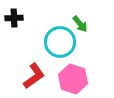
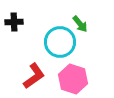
black cross: moved 4 px down
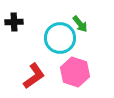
cyan circle: moved 4 px up
pink hexagon: moved 2 px right, 7 px up
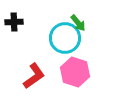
green arrow: moved 2 px left, 1 px up
cyan circle: moved 5 px right
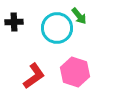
green arrow: moved 1 px right, 7 px up
cyan circle: moved 8 px left, 10 px up
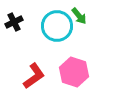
black cross: rotated 24 degrees counterclockwise
cyan circle: moved 2 px up
pink hexagon: moved 1 px left
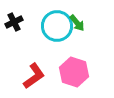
green arrow: moved 2 px left, 7 px down
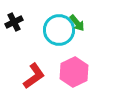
cyan circle: moved 2 px right, 4 px down
pink hexagon: rotated 16 degrees clockwise
